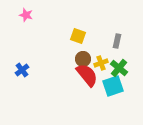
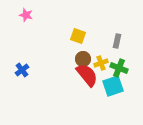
green cross: rotated 18 degrees counterclockwise
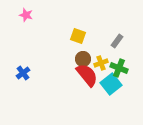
gray rectangle: rotated 24 degrees clockwise
blue cross: moved 1 px right, 3 px down
cyan square: moved 2 px left, 2 px up; rotated 20 degrees counterclockwise
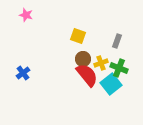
gray rectangle: rotated 16 degrees counterclockwise
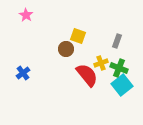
pink star: rotated 16 degrees clockwise
brown circle: moved 17 px left, 10 px up
cyan square: moved 11 px right, 1 px down
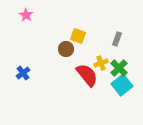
gray rectangle: moved 2 px up
green cross: rotated 24 degrees clockwise
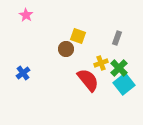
gray rectangle: moved 1 px up
red semicircle: moved 1 px right, 5 px down
cyan square: moved 2 px right, 1 px up
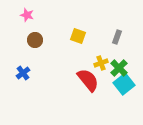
pink star: moved 1 px right; rotated 16 degrees counterclockwise
gray rectangle: moved 1 px up
brown circle: moved 31 px left, 9 px up
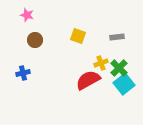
gray rectangle: rotated 64 degrees clockwise
blue cross: rotated 24 degrees clockwise
red semicircle: rotated 80 degrees counterclockwise
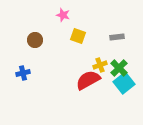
pink star: moved 36 px right
yellow cross: moved 1 px left, 2 px down
cyan square: moved 1 px up
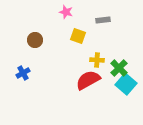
pink star: moved 3 px right, 3 px up
gray rectangle: moved 14 px left, 17 px up
yellow cross: moved 3 px left, 5 px up; rotated 24 degrees clockwise
blue cross: rotated 16 degrees counterclockwise
cyan square: moved 2 px right, 1 px down; rotated 10 degrees counterclockwise
